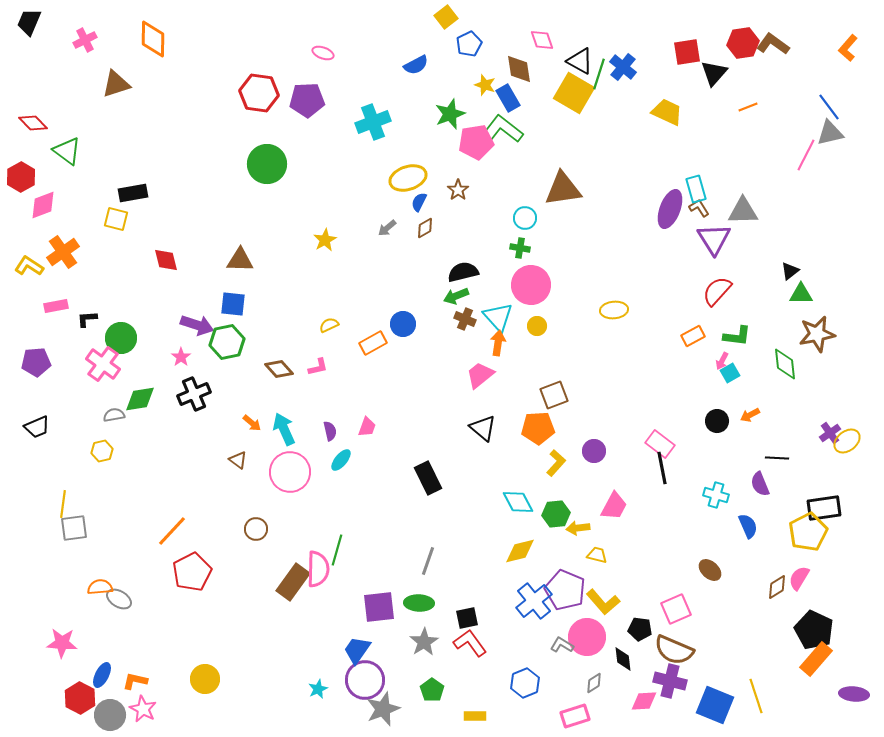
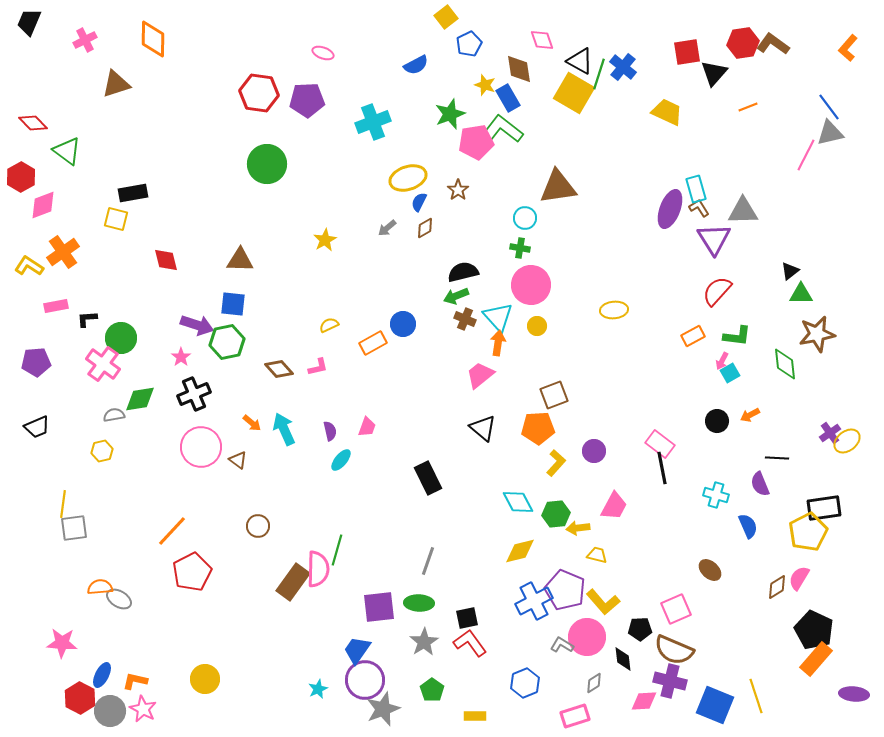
brown triangle at (563, 189): moved 5 px left, 2 px up
pink circle at (290, 472): moved 89 px left, 25 px up
brown circle at (256, 529): moved 2 px right, 3 px up
blue cross at (534, 601): rotated 12 degrees clockwise
black pentagon at (640, 629): rotated 10 degrees counterclockwise
gray circle at (110, 715): moved 4 px up
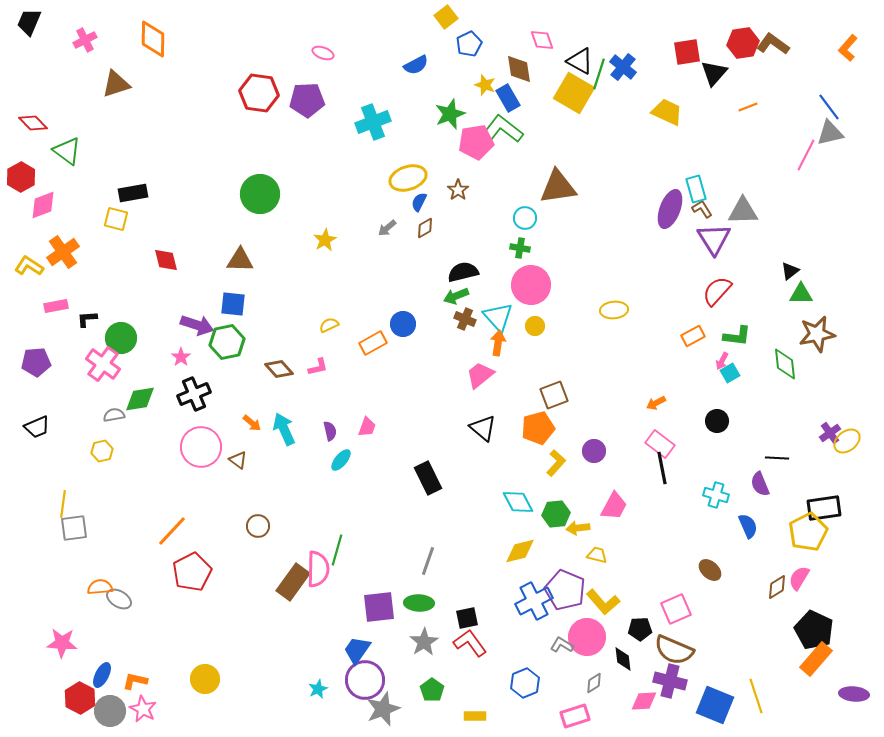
green circle at (267, 164): moved 7 px left, 30 px down
brown L-shape at (699, 208): moved 3 px right, 1 px down
yellow circle at (537, 326): moved 2 px left
orange arrow at (750, 415): moved 94 px left, 12 px up
orange pentagon at (538, 428): rotated 12 degrees counterclockwise
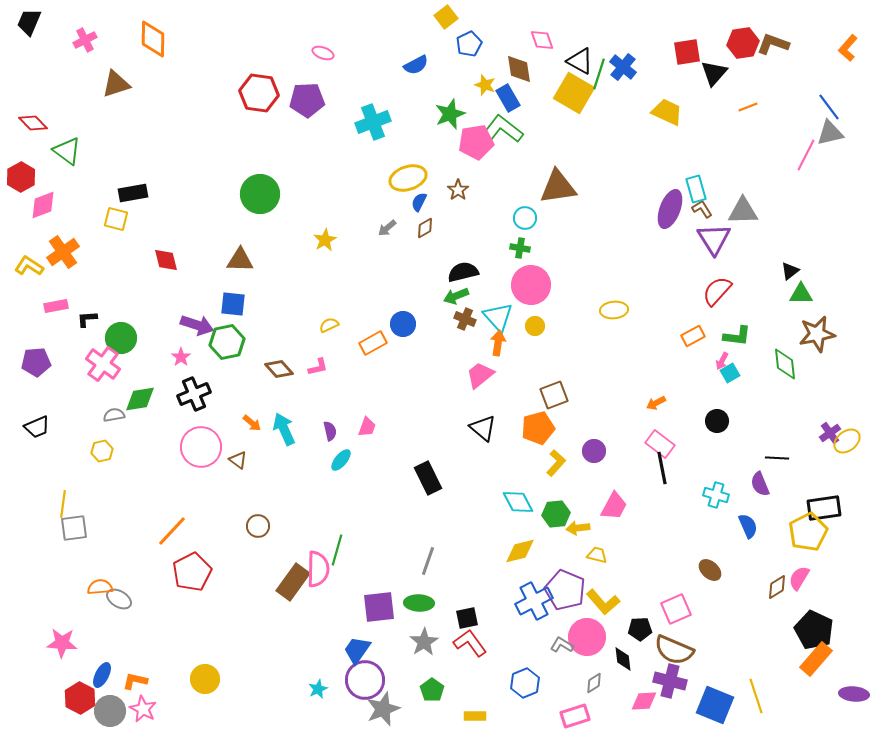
brown L-shape at (773, 44): rotated 16 degrees counterclockwise
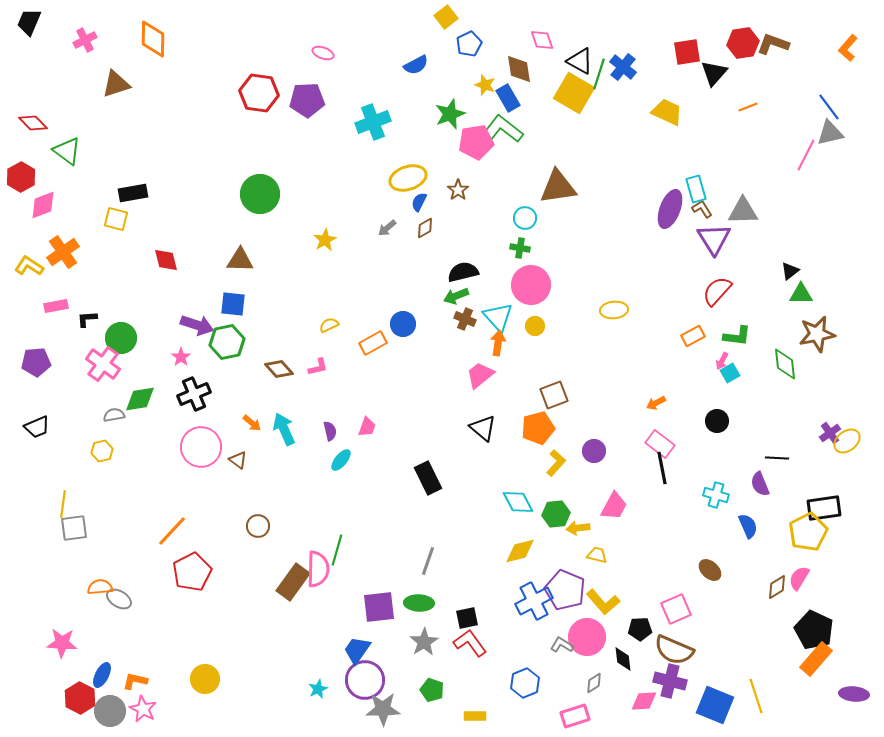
green pentagon at (432, 690): rotated 15 degrees counterclockwise
gray star at (383, 709): rotated 20 degrees clockwise
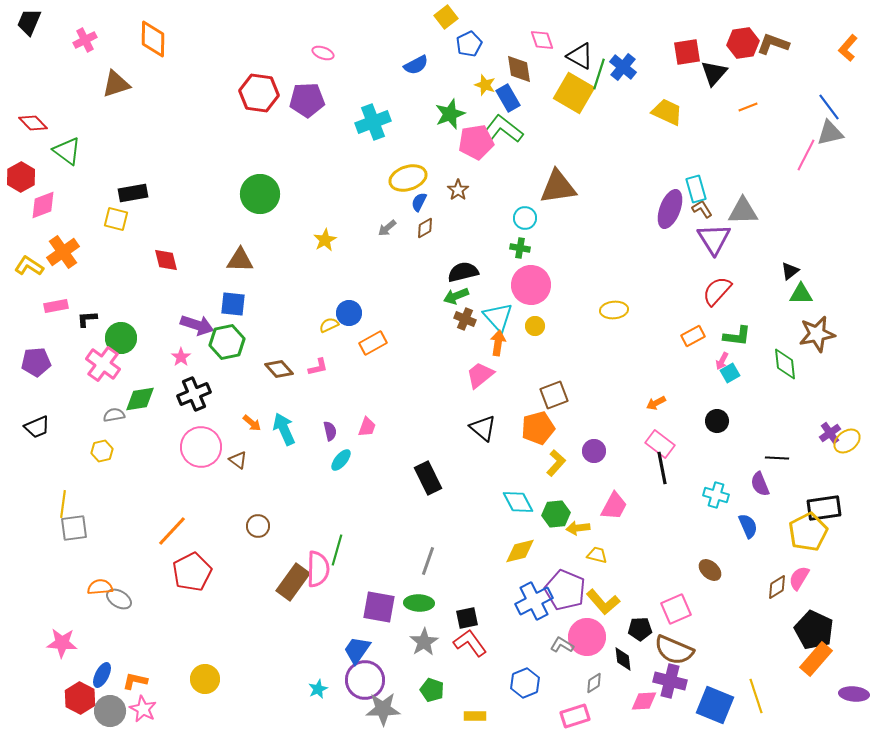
black triangle at (580, 61): moved 5 px up
blue circle at (403, 324): moved 54 px left, 11 px up
purple square at (379, 607): rotated 16 degrees clockwise
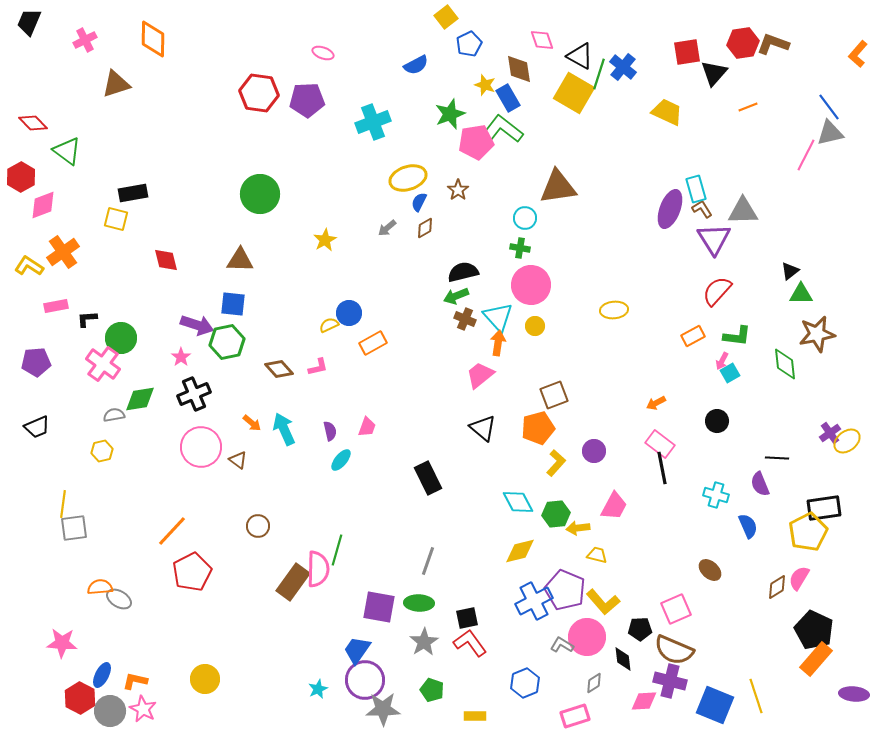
orange L-shape at (848, 48): moved 10 px right, 6 px down
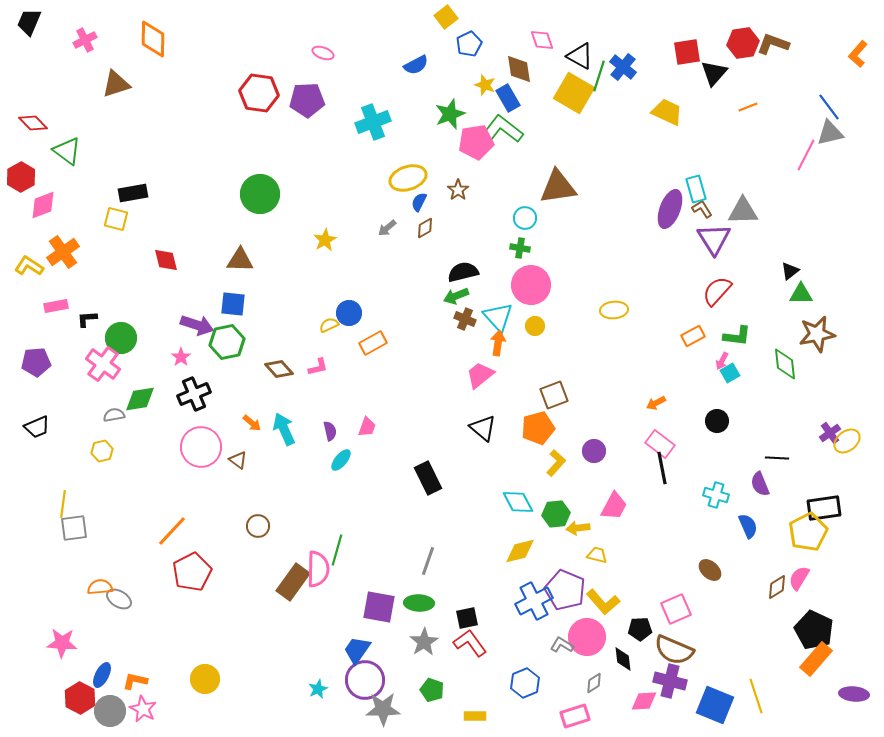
green line at (599, 74): moved 2 px down
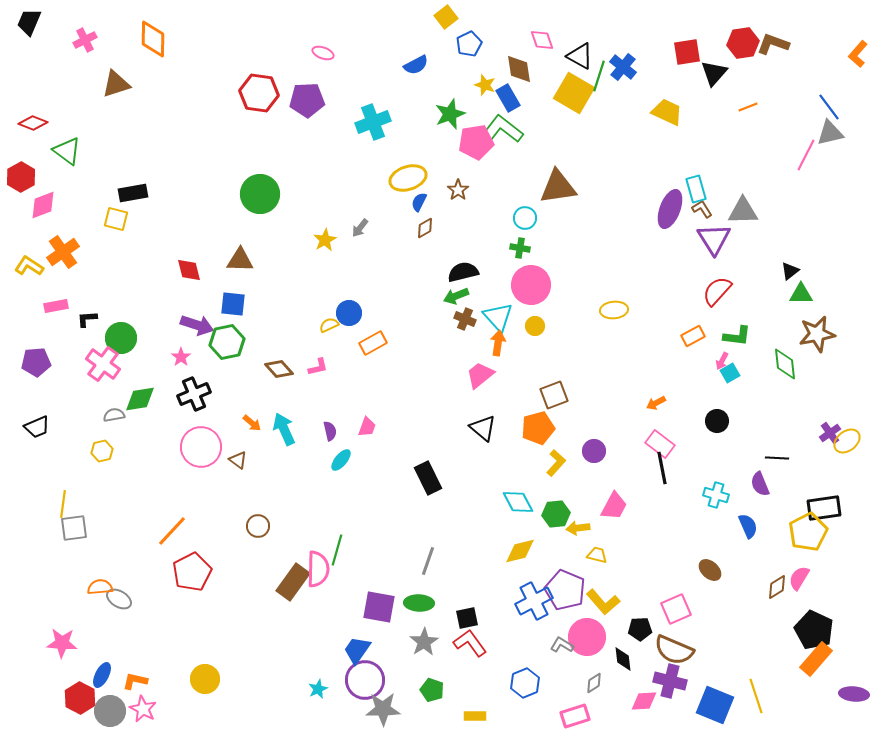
red diamond at (33, 123): rotated 24 degrees counterclockwise
gray arrow at (387, 228): moved 27 px left; rotated 12 degrees counterclockwise
red diamond at (166, 260): moved 23 px right, 10 px down
